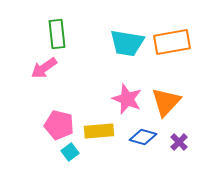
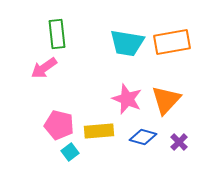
orange triangle: moved 2 px up
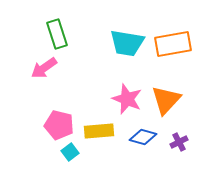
green rectangle: rotated 12 degrees counterclockwise
orange rectangle: moved 1 px right, 2 px down
purple cross: rotated 18 degrees clockwise
